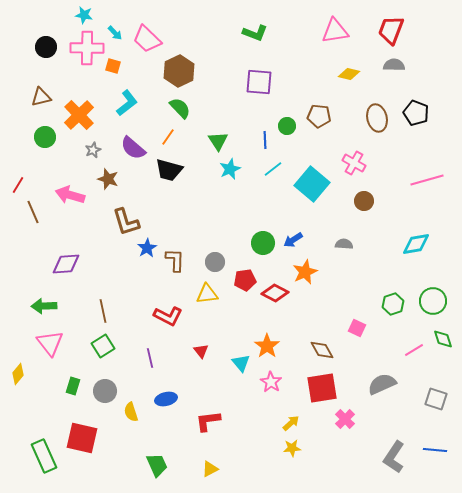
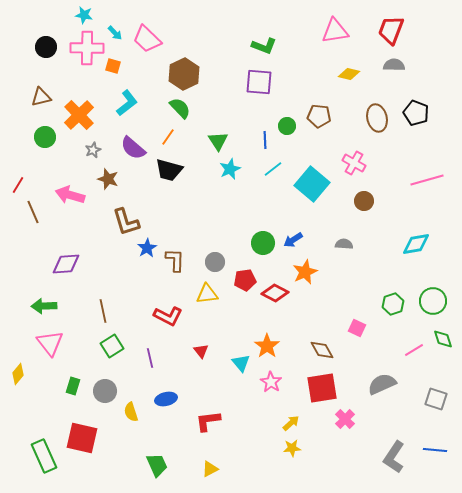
green L-shape at (255, 33): moved 9 px right, 13 px down
brown hexagon at (179, 71): moved 5 px right, 3 px down
green square at (103, 346): moved 9 px right
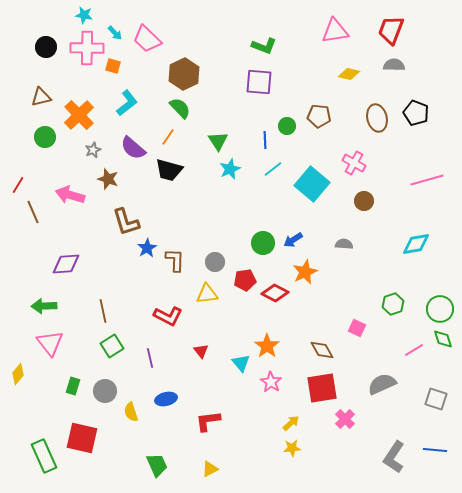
green circle at (433, 301): moved 7 px right, 8 px down
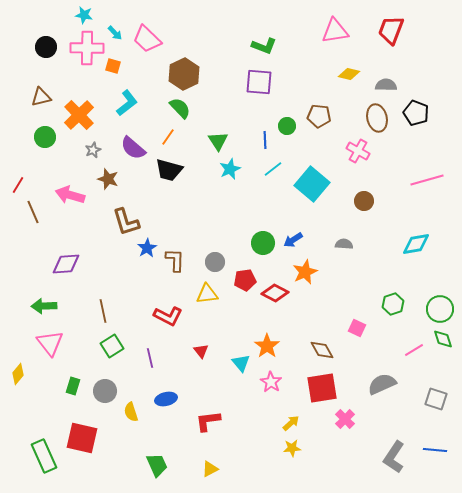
gray semicircle at (394, 65): moved 8 px left, 20 px down
pink cross at (354, 163): moved 4 px right, 12 px up
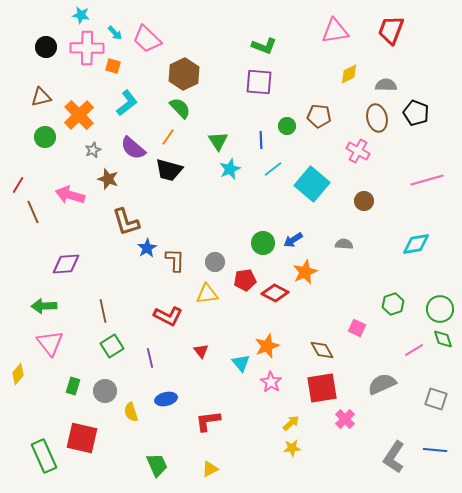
cyan star at (84, 15): moved 3 px left
yellow diamond at (349, 74): rotated 40 degrees counterclockwise
blue line at (265, 140): moved 4 px left
orange star at (267, 346): rotated 15 degrees clockwise
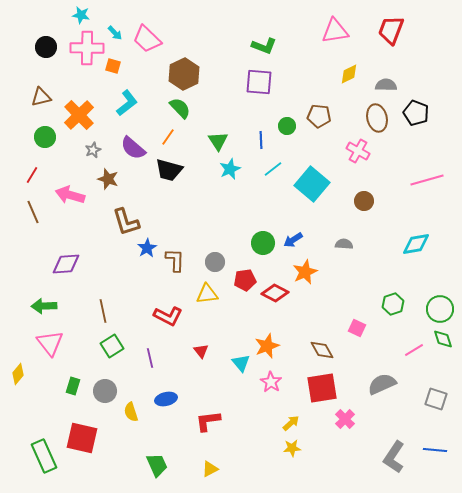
red line at (18, 185): moved 14 px right, 10 px up
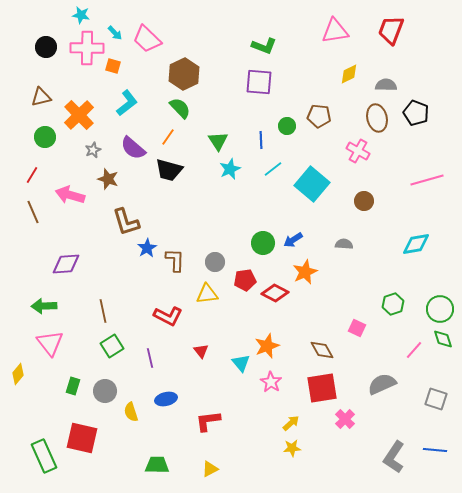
pink line at (414, 350): rotated 18 degrees counterclockwise
green trapezoid at (157, 465): rotated 65 degrees counterclockwise
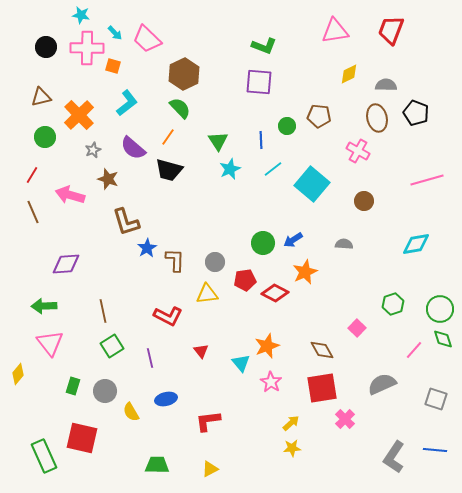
pink square at (357, 328): rotated 18 degrees clockwise
yellow semicircle at (131, 412): rotated 12 degrees counterclockwise
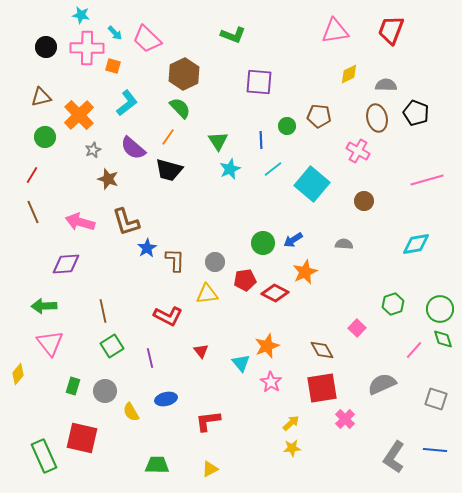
green L-shape at (264, 46): moved 31 px left, 11 px up
pink arrow at (70, 195): moved 10 px right, 27 px down
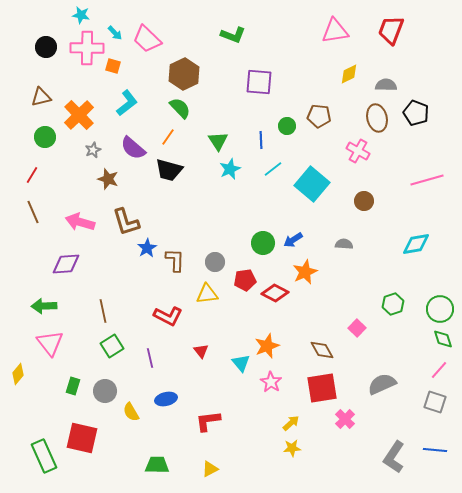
pink line at (414, 350): moved 25 px right, 20 px down
gray square at (436, 399): moved 1 px left, 3 px down
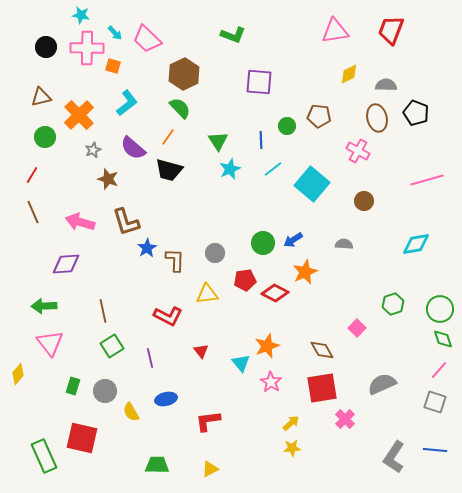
gray circle at (215, 262): moved 9 px up
